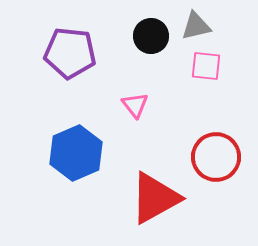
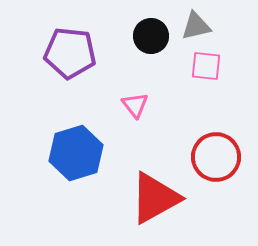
blue hexagon: rotated 6 degrees clockwise
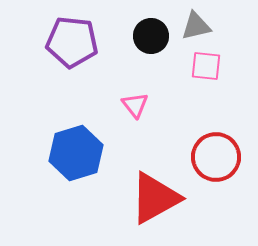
purple pentagon: moved 2 px right, 11 px up
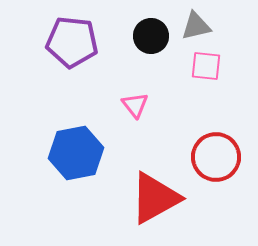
blue hexagon: rotated 6 degrees clockwise
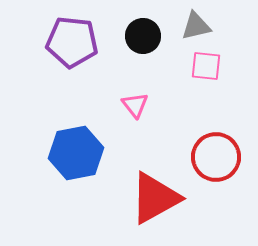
black circle: moved 8 px left
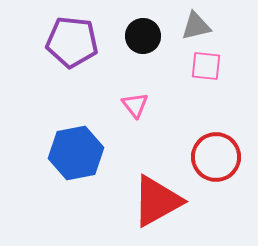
red triangle: moved 2 px right, 3 px down
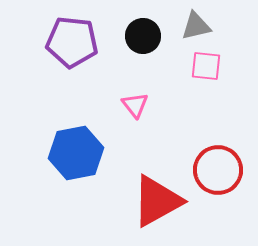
red circle: moved 2 px right, 13 px down
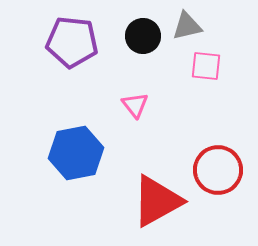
gray triangle: moved 9 px left
